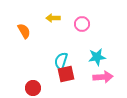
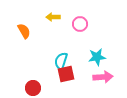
yellow arrow: moved 1 px up
pink circle: moved 2 px left
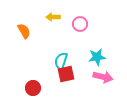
pink arrow: rotated 18 degrees clockwise
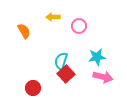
pink circle: moved 1 px left, 2 px down
red square: rotated 30 degrees counterclockwise
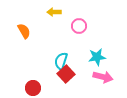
yellow arrow: moved 1 px right, 5 px up
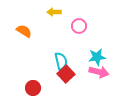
orange semicircle: rotated 28 degrees counterclockwise
cyan semicircle: rotated 150 degrees clockwise
pink arrow: moved 4 px left, 5 px up
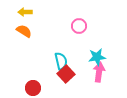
yellow arrow: moved 29 px left
pink arrow: rotated 96 degrees counterclockwise
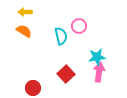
cyan semicircle: moved 25 px up
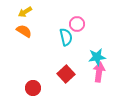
yellow arrow: rotated 32 degrees counterclockwise
pink circle: moved 2 px left, 2 px up
cyan semicircle: moved 5 px right, 1 px down
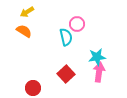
yellow arrow: moved 2 px right
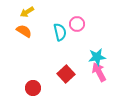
cyan semicircle: moved 6 px left, 5 px up
pink arrow: rotated 36 degrees counterclockwise
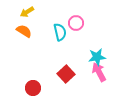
pink circle: moved 1 px left, 1 px up
